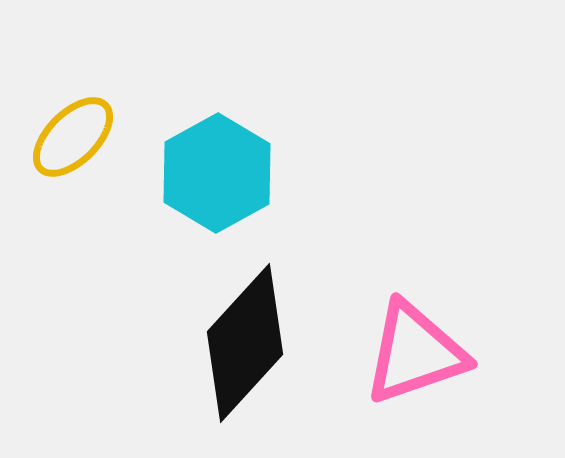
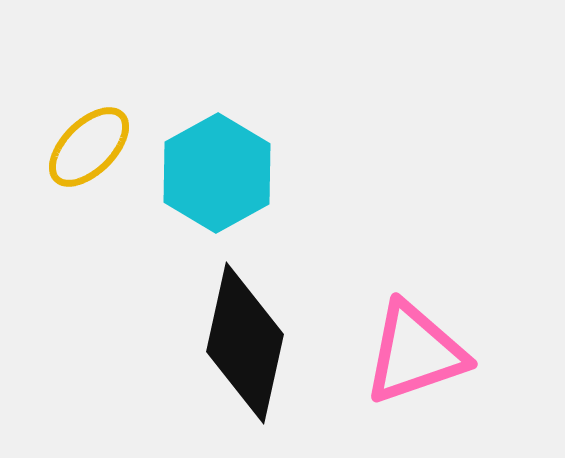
yellow ellipse: moved 16 px right, 10 px down
black diamond: rotated 30 degrees counterclockwise
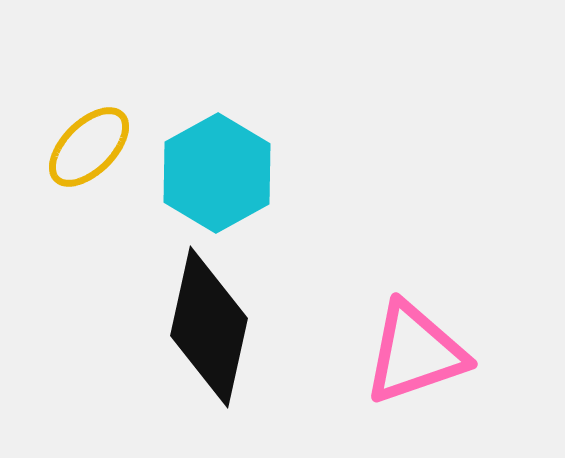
black diamond: moved 36 px left, 16 px up
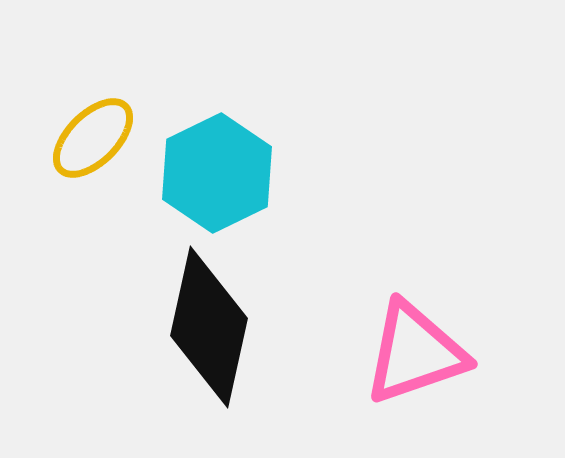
yellow ellipse: moved 4 px right, 9 px up
cyan hexagon: rotated 3 degrees clockwise
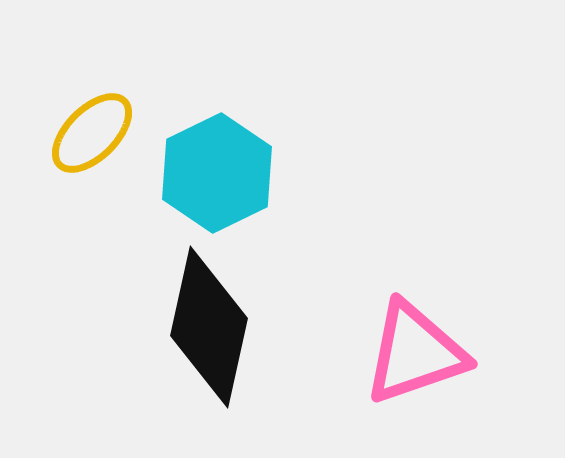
yellow ellipse: moved 1 px left, 5 px up
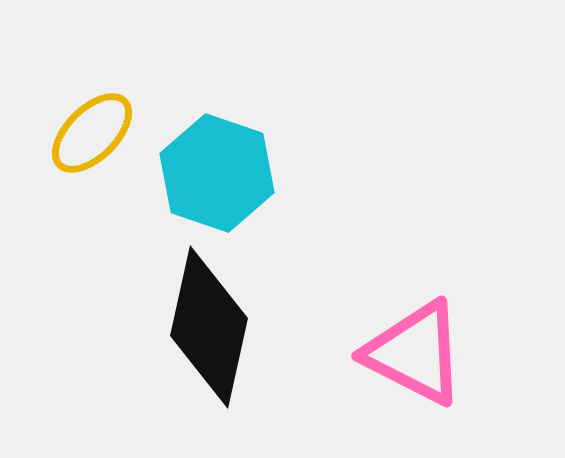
cyan hexagon: rotated 15 degrees counterclockwise
pink triangle: rotated 46 degrees clockwise
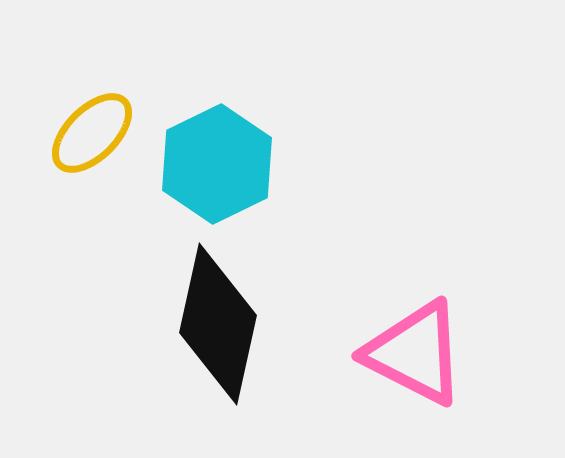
cyan hexagon: moved 9 px up; rotated 15 degrees clockwise
black diamond: moved 9 px right, 3 px up
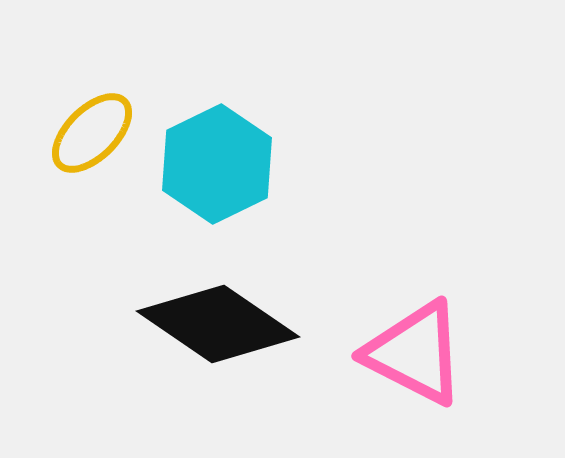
black diamond: rotated 68 degrees counterclockwise
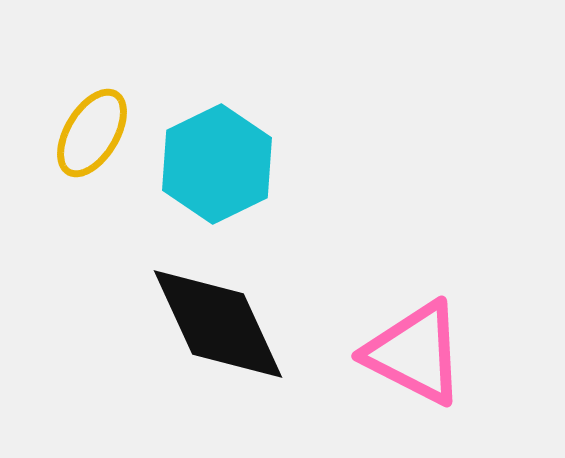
yellow ellipse: rotated 14 degrees counterclockwise
black diamond: rotated 31 degrees clockwise
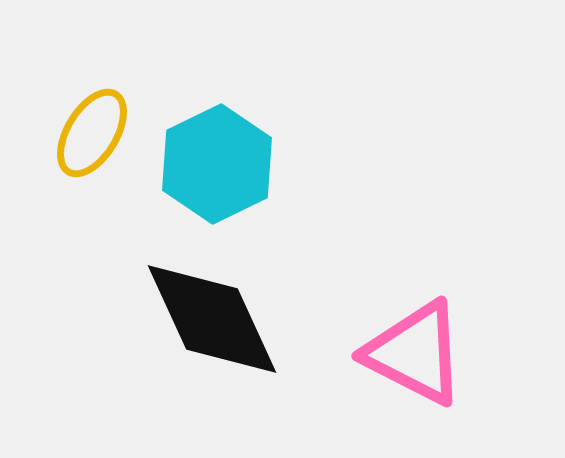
black diamond: moved 6 px left, 5 px up
